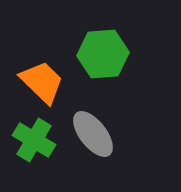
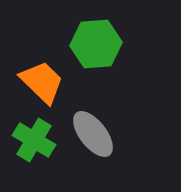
green hexagon: moved 7 px left, 10 px up
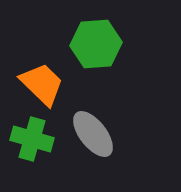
orange trapezoid: moved 2 px down
green cross: moved 2 px left, 1 px up; rotated 15 degrees counterclockwise
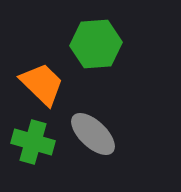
gray ellipse: rotated 9 degrees counterclockwise
green cross: moved 1 px right, 3 px down
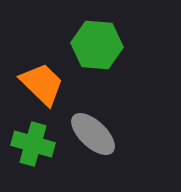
green hexagon: moved 1 px right, 1 px down; rotated 9 degrees clockwise
green cross: moved 2 px down
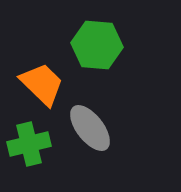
gray ellipse: moved 3 px left, 6 px up; rotated 9 degrees clockwise
green cross: moved 4 px left; rotated 30 degrees counterclockwise
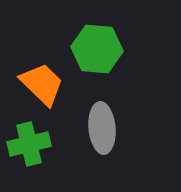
green hexagon: moved 4 px down
gray ellipse: moved 12 px right; rotated 33 degrees clockwise
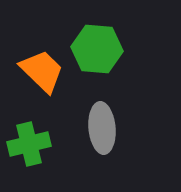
orange trapezoid: moved 13 px up
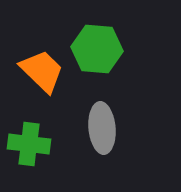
green cross: rotated 21 degrees clockwise
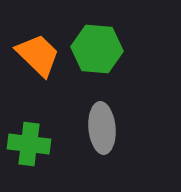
orange trapezoid: moved 4 px left, 16 px up
